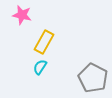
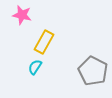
cyan semicircle: moved 5 px left
gray pentagon: moved 7 px up
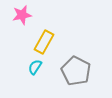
pink star: rotated 24 degrees counterclockwise
gray pentagon: moved 17 px left
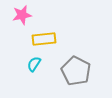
yellow rectangle: moved 3 px up; rotated 55 degrees clockwise
cyan semicircle: moved 1 px left, 3 px up
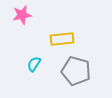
yellow rectangle: moved 18 px right
gray pentagon: rotated 12 degrees counterclockwise
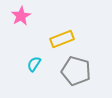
pink star: moved 1 px left, 1 px down; rotated 18 degrees counterclockwise
yellow rectangle: rotated 15 degrees counterclockwise
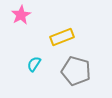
pink star: moved 1 px up
yellow rectangle: moved 2 px up
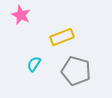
pink star: rotated 18 degrees counterclockwise
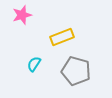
pink star: moved 1 px right; rotated 30 degrees clockwise
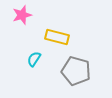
yellow rectangle: moved 5 px left; rotated 35 degrees clockwise
cyan semicircle: moved 5 px up
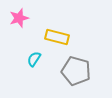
pink star: moved 3 px left, 3 px down
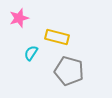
cyan semicircle: moved 3 px left, 6 px up
gray pentagon: moved 7 px left
